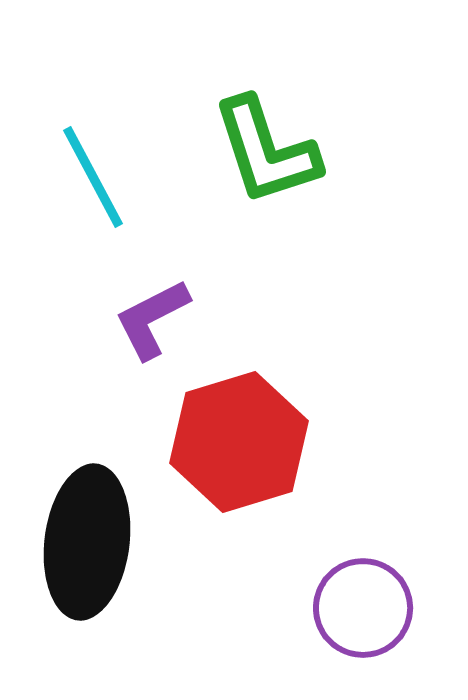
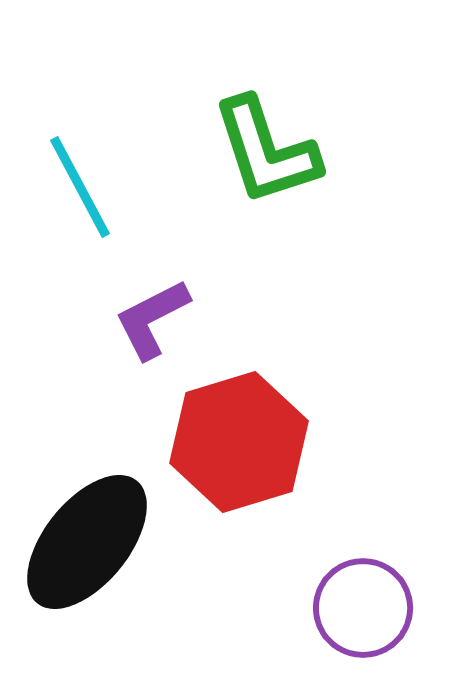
cyan line: moved 13 px left, 10 px down
black ellipse: rotated 32 degrees clockwise
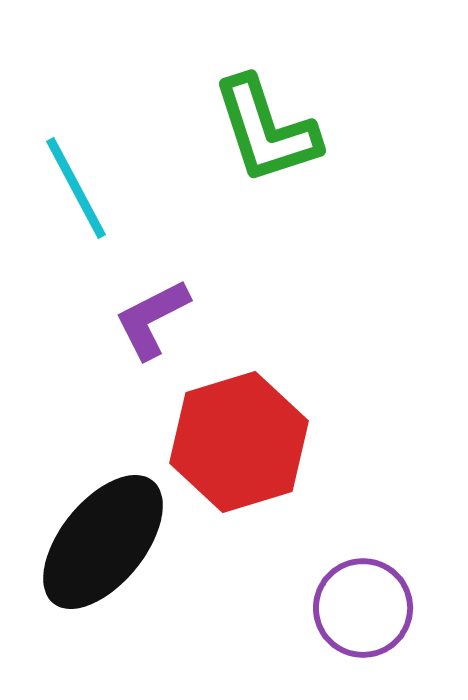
green L-shape: moved 21 px up
cyan line: moved 4 px left, 1 px down
black ellipse: moved 16 px right
